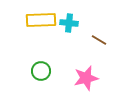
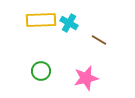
cyan cross: rotated 24 degrees clockwise
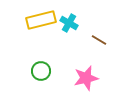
yellow rectangle: rotated 12 degrees counterclockwise
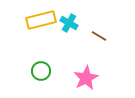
brown line: moved 4 px up
pink star: rotated 15 degrees counterclockwise
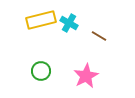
pink star: moved 2 px up
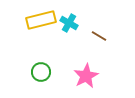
green circle: moved 1 px down
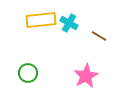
yellow rectangle: rotated 8 degrees clockwise
green circle: moved 13 px left, 1 px down
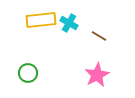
pink star: moved 11 px right, 1 px up
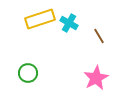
yellow rectangle: moved 1 px left, 1 px up; rotated 12 degrees counterclockwise
brown line: rotated 28 degrees clockwise
pink star: moved 1 px left, 3 px down
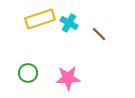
brown line: moved 2 px up; rotated 14 degrees counterclockwise
pink star: moved 28 px left; rotated 25 degrees clockwise
